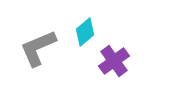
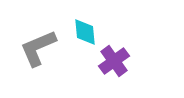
cyan diamond: rotated 56 degrees counterclockwise
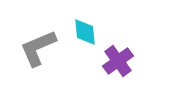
purple cross: moved 4 px right
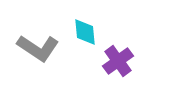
gray L-shape: rotated 123 degrees counterclockwise
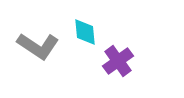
gray L-shape: moved 2 px up
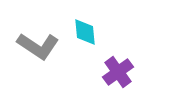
purple cross: moved 11 px down
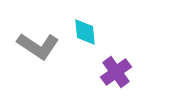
purple cross: moved 2 px left
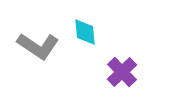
purple cross: moved 6 px right; rotated 8 degrees counterclockwise
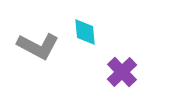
gray L-shape: rotated 6 degrees counterclockwise
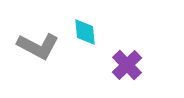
purple cross: moved 5 px right, 7 px up
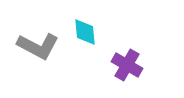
purple cross: rotated 16 degrees counterclockwise
